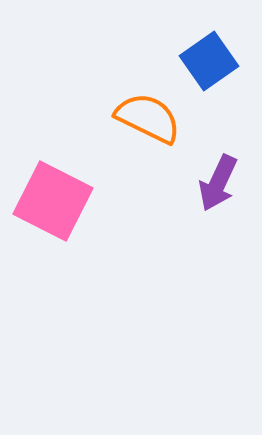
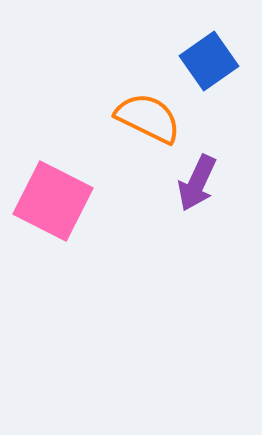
purple arrow: moved 21 px left
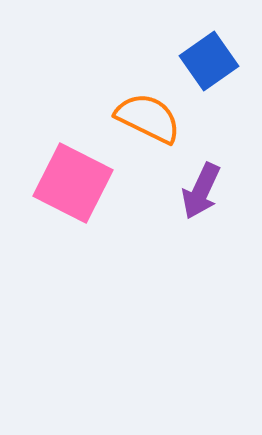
purple arrow: moved 4 px right, 8 px down
pink square: moved 20 px right, 18 px up
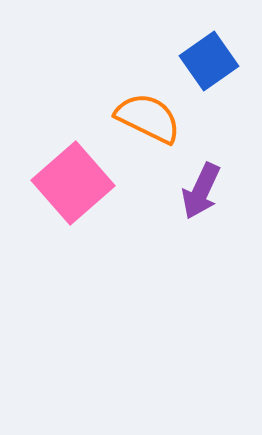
pink square: rotated 22 degrees clockwise
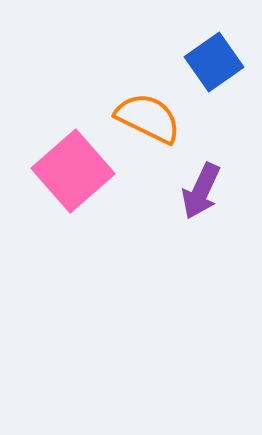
blue square: moved 5 px right, 1 px down
pink square: moved 12 px up
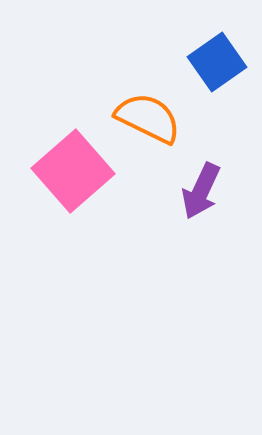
blue square: moved 3 px right
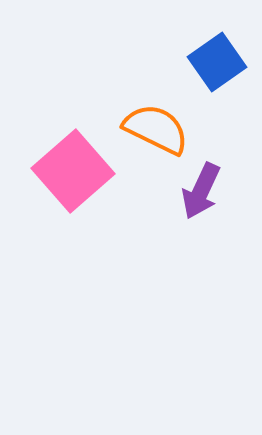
orange semicircle: moved 8 px right, 11 px down
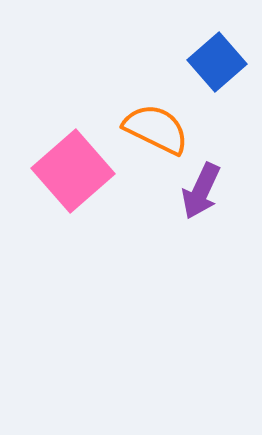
blue square: rotated 6 degrees counterclockwise
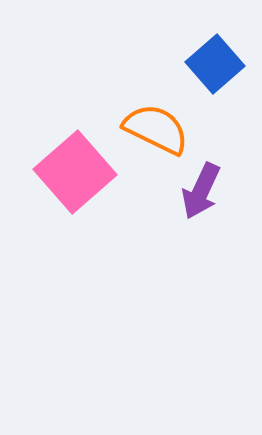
blue square: moved 2 px left, 2 px down
pink square: moved 2 px right, 1 px down
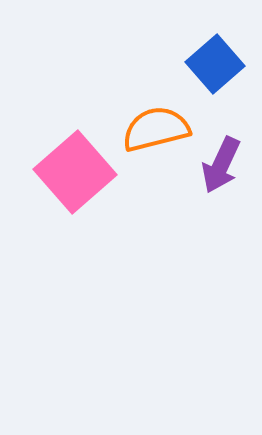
orange semicircle: rotated 40 degrees counterclockwise
purple arrow: moved 20 px right, 26 px up
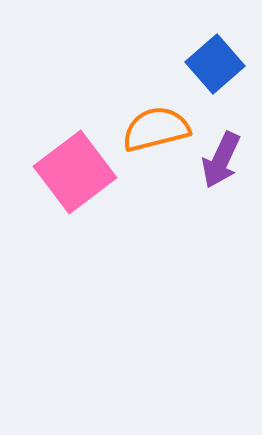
purple arrow: moved 5 px up
pink square: rotated 4 degrees clockwise
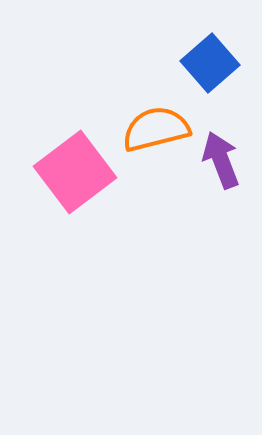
blue square: moved 5 px left, 1 px up
purple arrow: rotated 134 degrees clockwise
